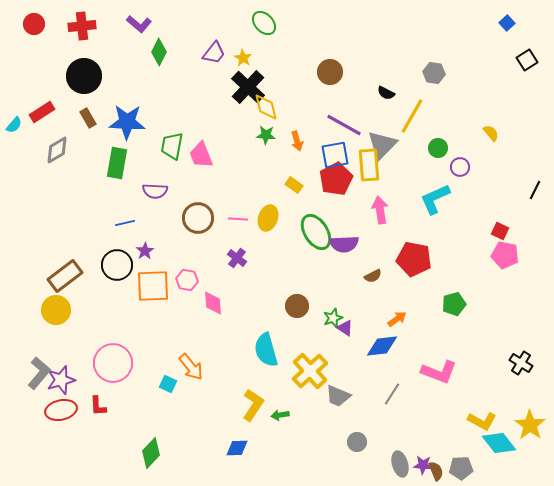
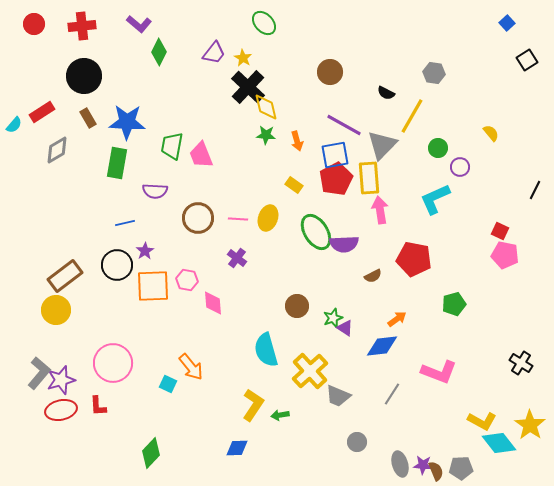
yellow rectangle at (369, 165): moved 13 px down
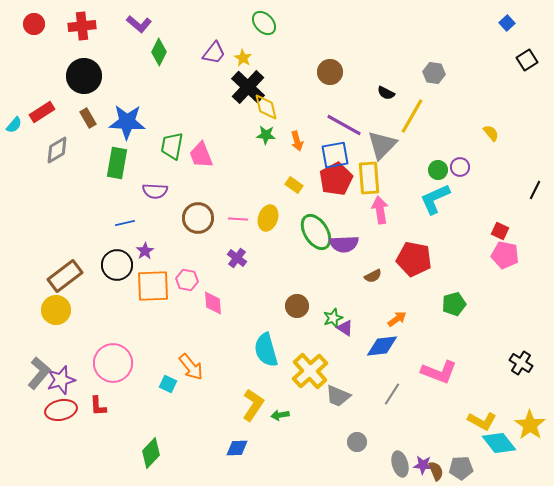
green circle at (438, 148): moved 22 px down
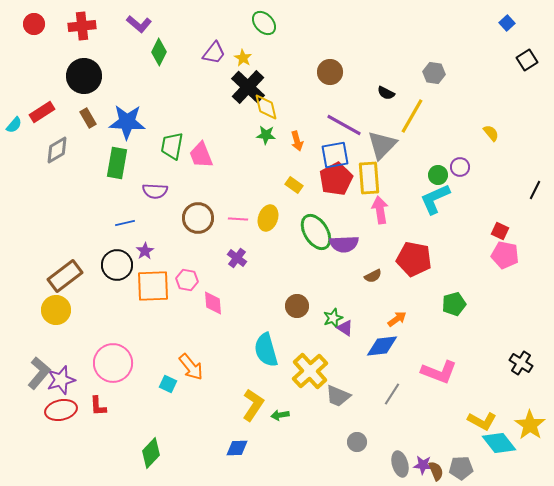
green circle at (438, 170): moved 5 px down
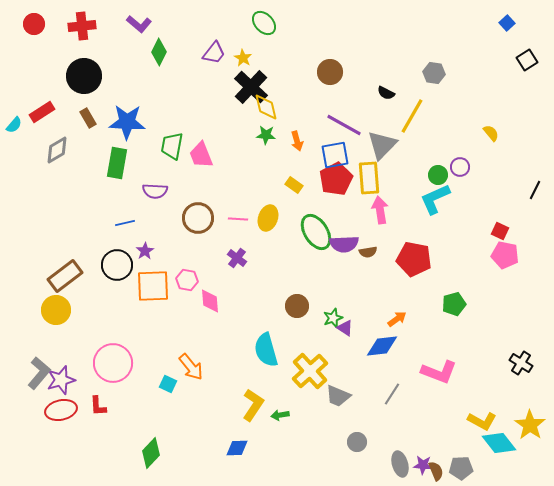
black cross at (248, 87): moved 3 px right
brown semicircle at (373, 276): moved 5 px left, 24 px up; rotated 18 degrees clockwise
pink diamond at (213, 303): moved 3 px left, 2 px up
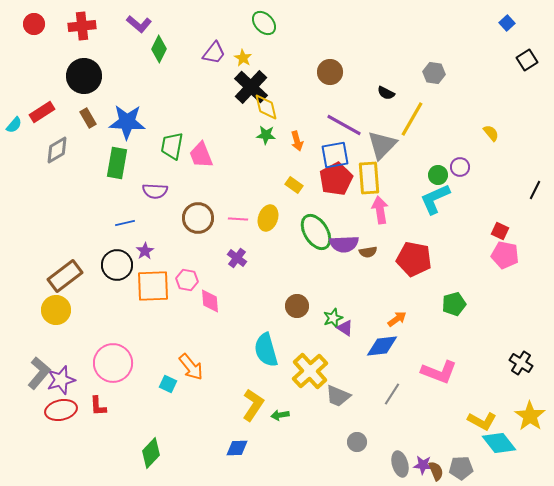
green diamond at (159, 52): moved 3 px up
yellow line at (412, 116): moved 3 px down
yellow star at (530, 425): moved 9 px up
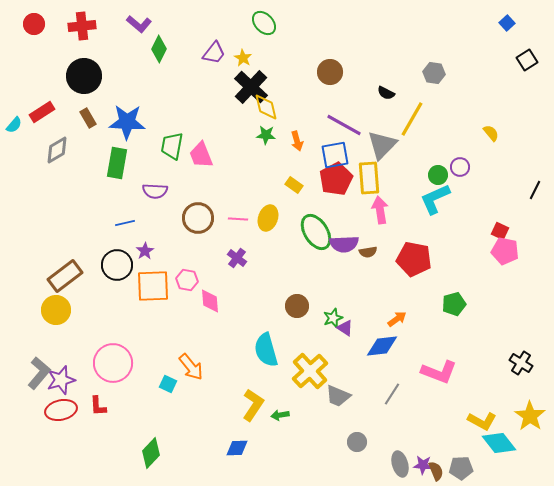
pink pentagon at (505, 255): moved 4 px up
